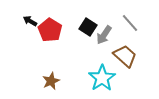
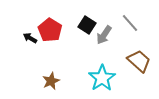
black arrow: moved 17 px down
black square: moved 1 px left, 2 px up
brown trapezoid: moved 14 px right, 5 px down
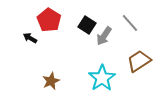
red pentagon: moved 1 px left, 10 px up
gray arrow: moved 1 px down
brown trapezoid: rotated 75 degrees counterclockwise
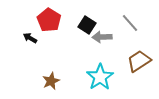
gray arrow: moved 2 px left, 1 px down; rotated 54 degrees clockwise
cyan star: moved 2 px left, 1 px up
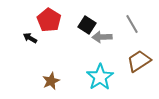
gray line: moved 2 px right, 1 px down; rotated 12 degrees clockwise
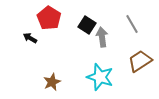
red pentagon: moved 2 px up
gray arrow: rotated 84 degrees clockwise
brown trapezoid: moved 1 px right
cyan star: rotated 20 degrees counterclockwise
brown star: moved 1 px right, 1 px down
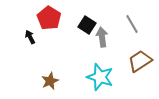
black arrow: moved 1 px up; rotated 32 degrees clockwise
brown star: moved 2 px left, 1 px up
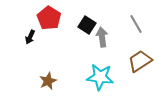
gray line: moved 4 px right
black arrow: rotated 128 degrees counterclockwise
cyan star: rotated 12 degrees counterclockwise
brown star: moved 2 px left
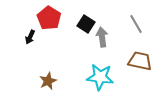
black square: moved 1 px left, 1 px up
brown trapezoid: rotated 45 degrees clockwise
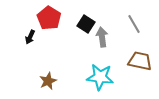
gray line: moved 2 px left
